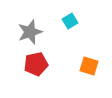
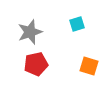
cyan square: moved 7 px right, 3 px down; rotated 14 degrees clockwise
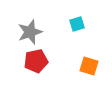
red pentagon: moved 3 px up
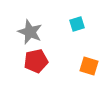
gray star: rotated 30 degrees counterclockwise
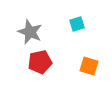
red pentagon: moved 4 px right, 1 px down
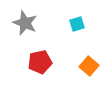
gray star: moved 5 px left, 9 px up
orange square: rotated 24 degrees clockwise
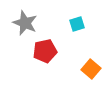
red pentagon: moved 5 px right, 11 px up
orange square: moved 2 px right, 3 px down
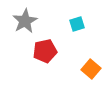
gray star: moved 2 px up; rotated 20 degrees clockwise
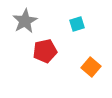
orange square: moved 2 px up
